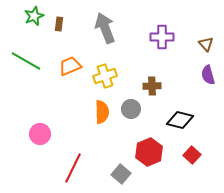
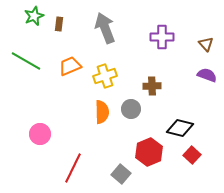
purple semicircle: moved 1 px left; rotated 126 degrees clockwise
black diamond: moved 8 px down
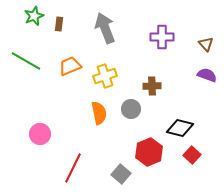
orange semicircle: moved 3 px left, 1 px down; rotated 10 degrees counterclockwise
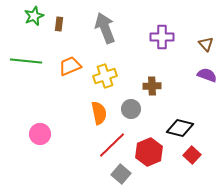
green line: rotated 24 degrees counterclockwise
red line: moved 39 px right, 23 px up; rotated 20 degrees clockwise
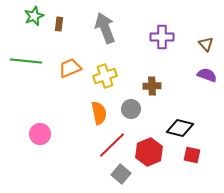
orange trapezoid: moved 2 px down
red square: rotated 30 degrees counterclockwise
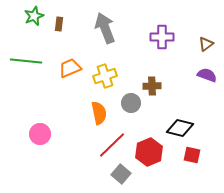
brown triangle: rotated 35 degrees clockwise
gray circle: moved 6 px up
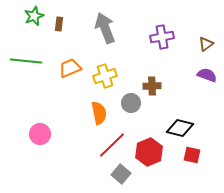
purple cross: rotated 10 degrees counterclockwise
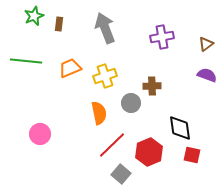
black diamond: rotated 68 degrees clockwise
